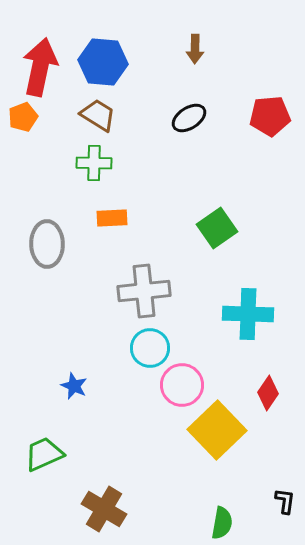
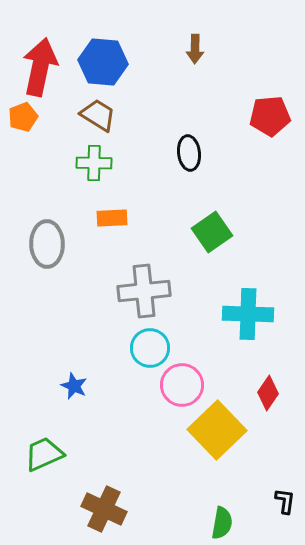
black ellipse: moved 35 px down; rotated 64 degrees counterclockwise
green square: moved 5 px left, 4 px down
brown cross: rotated 6 degrees counterclockwise
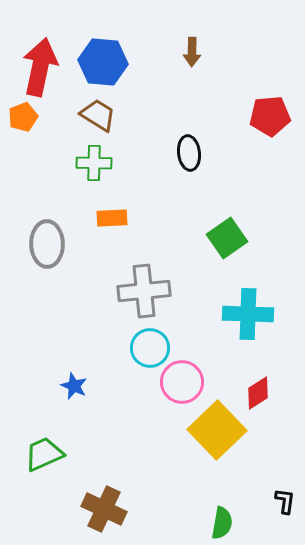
brown arrow: moved 3 px left, 3 px down
green square: moved 15 px right, 6 px down
pink circle: moved 3 px up
red diamond: moved 10 px left; rotated 24 degrees clockwise
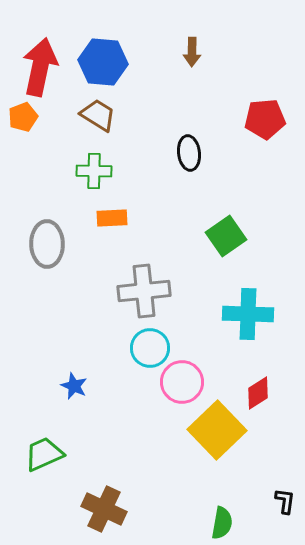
red pentagon: moved 5 px left, 3 px down
green cross: moved 8 px down
green square: moved 1 px left, 2 px up
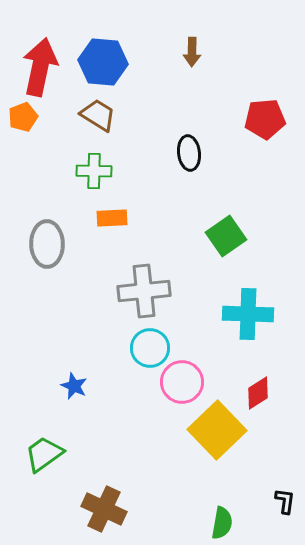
green trapezoid: rotated 12 degrees counterclockwise
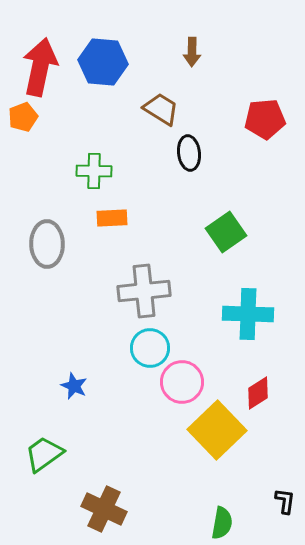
brown trapezoid: moved 63 px right, 6 px up
green square: moved 4 px up
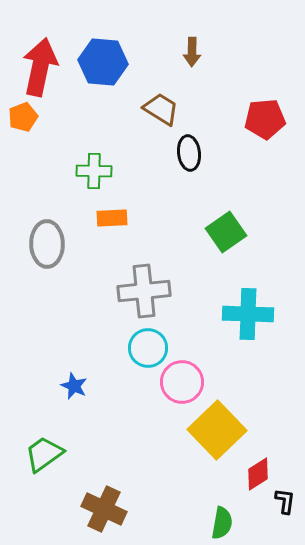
cyan circle: moved 2 px left
red diamond: moved 81 px down
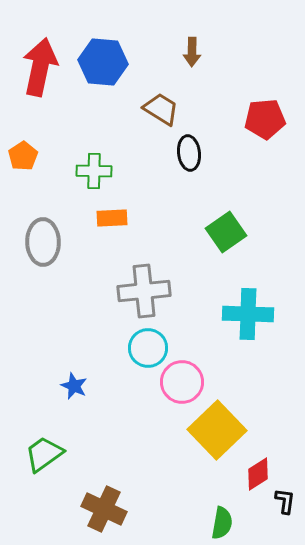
orange pentagon: moved 39 px down; rotated 12 degrees counterclockwise
gray ellipse: moved 4 px left, 2 px up
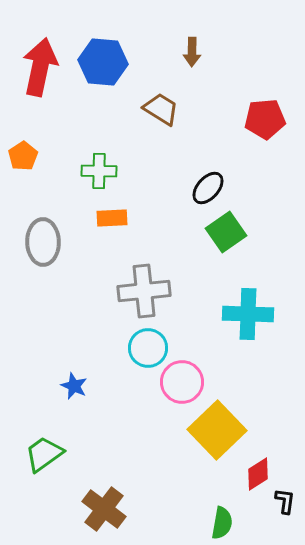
black ellipse: moved 19 px right, 35 px down; rotated 48 degrees clockwise
green cross: moved 5 px right
brown cross: rotated 12 degrees clockwise
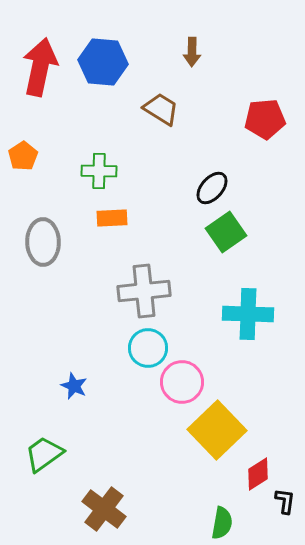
black ellipse: moved 4 px right
